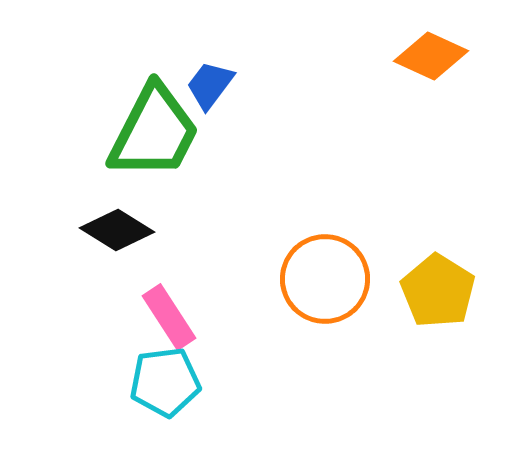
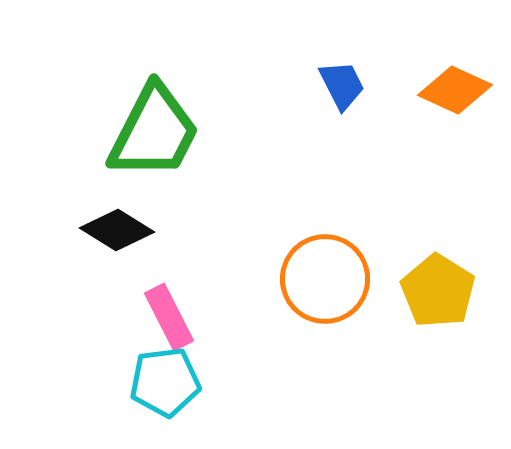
orange diamond: moved 24 px right, 34 px down
blue trapezoid: moved 132 px right; rotated 116 degrees clockwise
pink rectangle: rotated 6 degrees clockwise
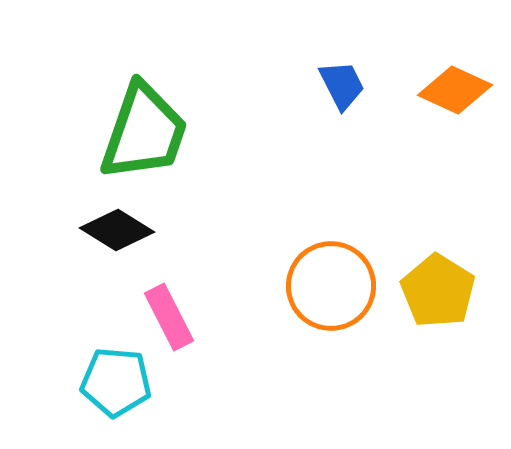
green trapezoid: moved 10 px left; rotated 8 degrees counterclockwise
orange circle: moved 6 px right, 7 px down
cyan pentagon: moved 49 px left; rotated 12 degrees clockwise
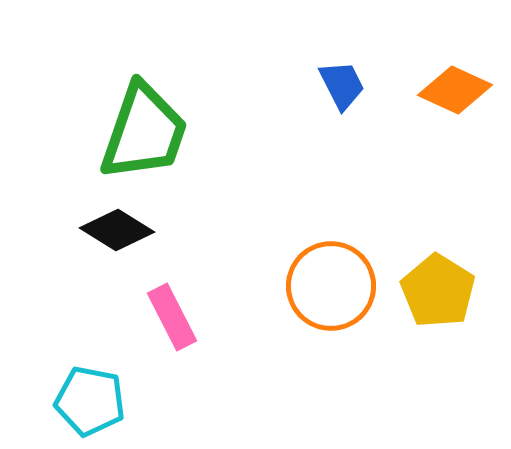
pink rectangle: moved 3 px right
cyan pentagon: moved 26 px left, 19 px down; rotated 6 degrees clockwise
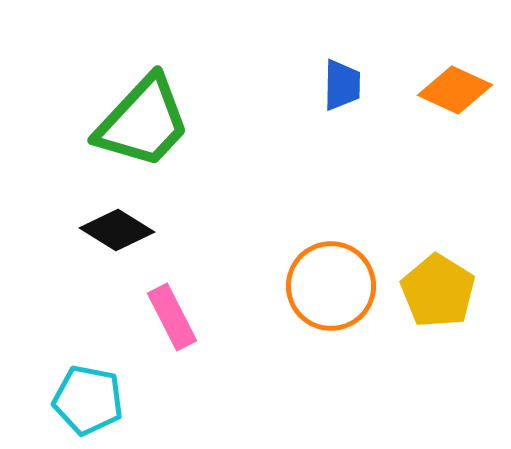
blue trapezoid: rotated 28 degrees clockwise
green trapezoid: moved 1 px left, 10 px up; rotated 24 degrees clockwise
cyan pentagon: moved 2 px left, 1 px up
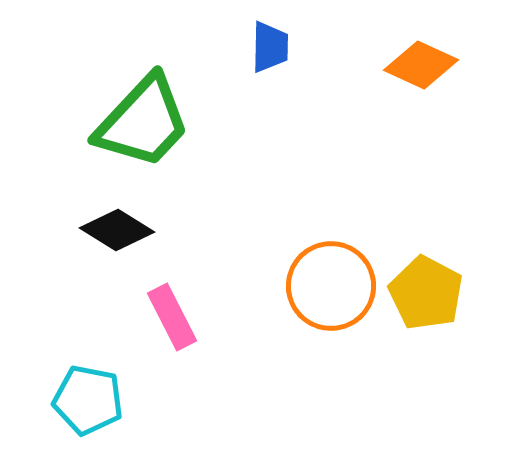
blue trapezoid: moved 72 px left, 38 px up
orange diamond: moved 34 px left, 25 px up
yellow pentagon: moved 12 px left, 2 px down; rotated 4 degrees counterclockwise
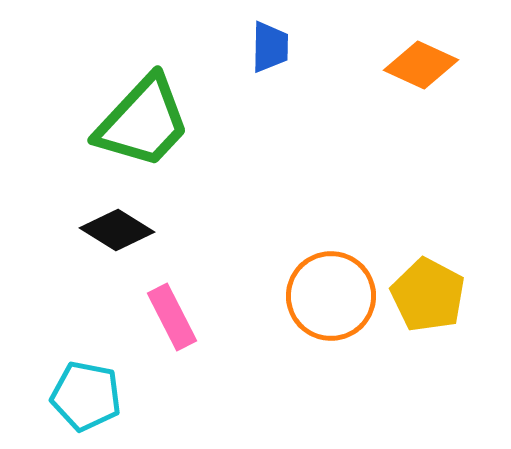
orange circle: moved 10 px down
yellow pentagon: moved 2 px right, 2 px down
cyan pentagon: moved 2 px left, 4 px up
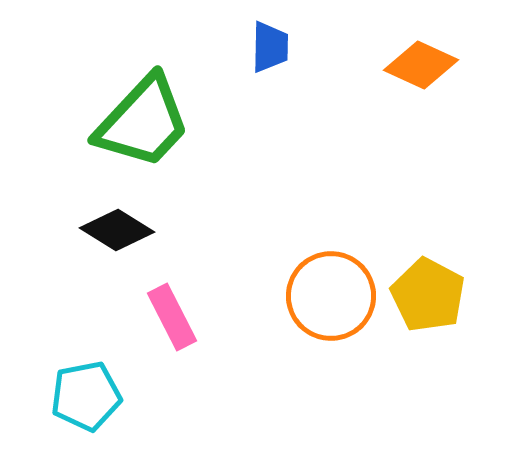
cyan pentagon: rotated 22 degrees counterclockwise
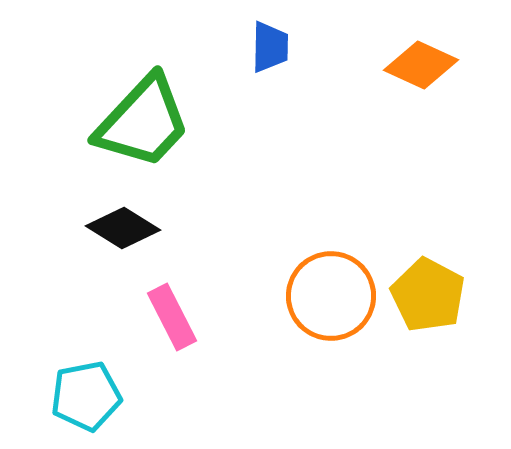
black diamond: moved 6 px right, 2 px up
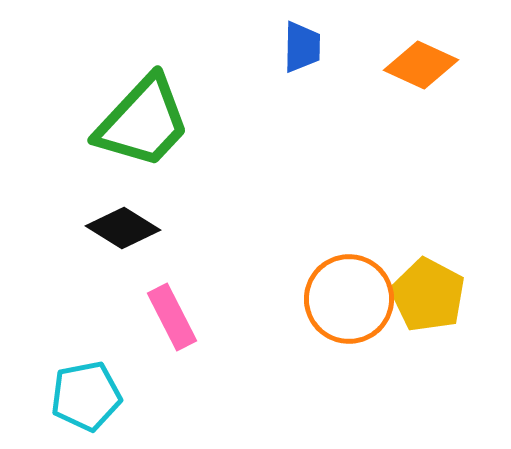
blue trapezoid: moved 32 px right
orange circle: moved 18 px right, 3 px down
